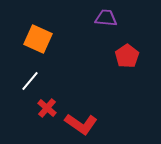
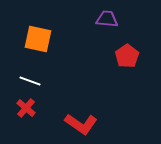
purple trapezoid: moved 1 px right, 1 px down
orange square: rotated 12 degrees counterclockwise
white line: rotated 70 degrees clockwise
red cross: moved 21 px left
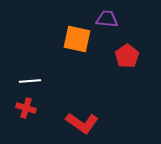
orange square: moved 39 px right
white line: rotated 25 degrees counterclockwise
red cross: rotated 24 degrees counterclockwise
red L-shape: moved 1 px right, 1 px up
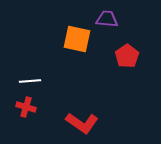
red cross: moved 1 px up
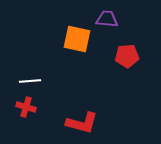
red pentagon: rotated 30 degrees clockwise
red L-shape: rotated 20 degrees counterclockwise
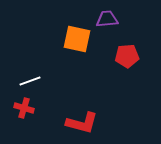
purple trapezoid: rotated 10 degrees counterclockwise
white line: rotated 15 degrees counterclockwise
red cross: moved 2 px left, 1 px down
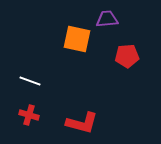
white line: rotated 40 degrees clockwise
red cross: moved 5 px right, 7 px down
